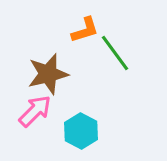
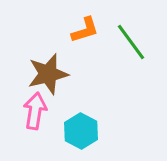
green line: moved 16 px right, 11 px up
pink arrow: rotated 36 degrees counterclockwise
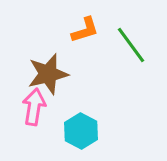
green line: moved 3 px down
pink arrow: moved 1 px left, 4 px up
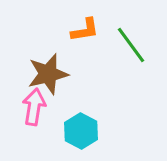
orange L-shape: rotated 8 degrees clockwise
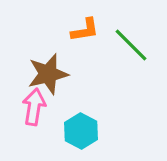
green line: rotated 9 degrees counterclockwise
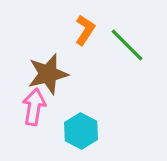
orange L-shape: rotated 48 degrees counterclockwise
green line: moved 4 px left
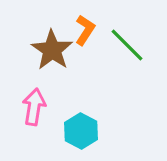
brown star: moved 4 px right, 24 px up; rotated 24 degrees counterclockwise
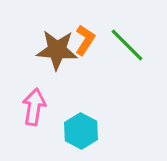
orange L-shape: moved 10 px down
brown star: moved 5 px right; rotated 30 degrees counterclockwise
